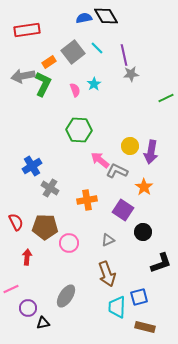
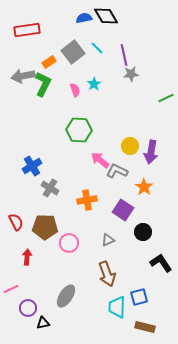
black L-shape: rotated 105 degrees counterclockwise
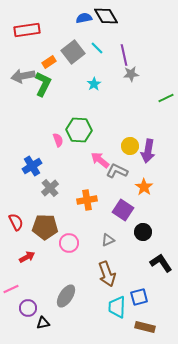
pink semicircle: moved 17 px left, 50 px down
purple arrow: moved 3 px left, 1 px up
gray cross: rotated 18 degrees clockwise
red arrow: rotated 56 degrees clockwise
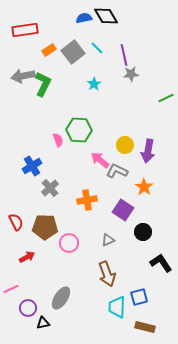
red rectangle: moved 2 px left
orange rectangle: moved 12 px up
yellow circle: moved 5 px left, 1 px up
gray ellipse: moved 5 px left, 2 px down
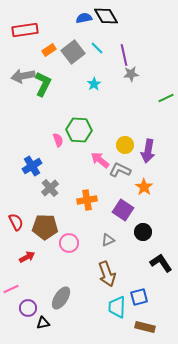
gray L-shape: moved 3 px right, 1 px up
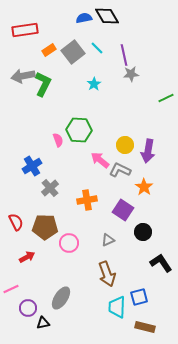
black diamond: moved 1 px right
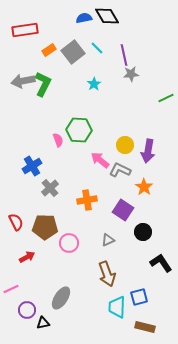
gray arrow: moved 5 px down
purple circle: moved 1 px left, 2 px down
